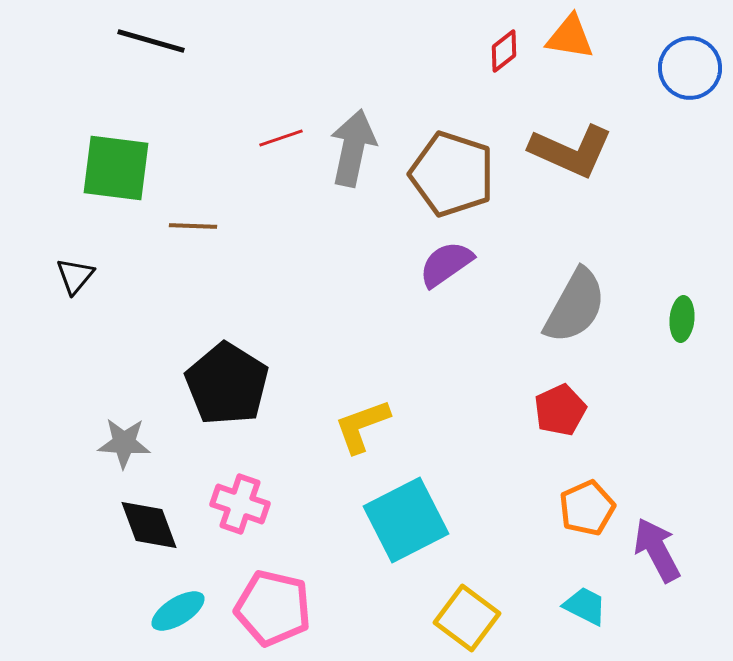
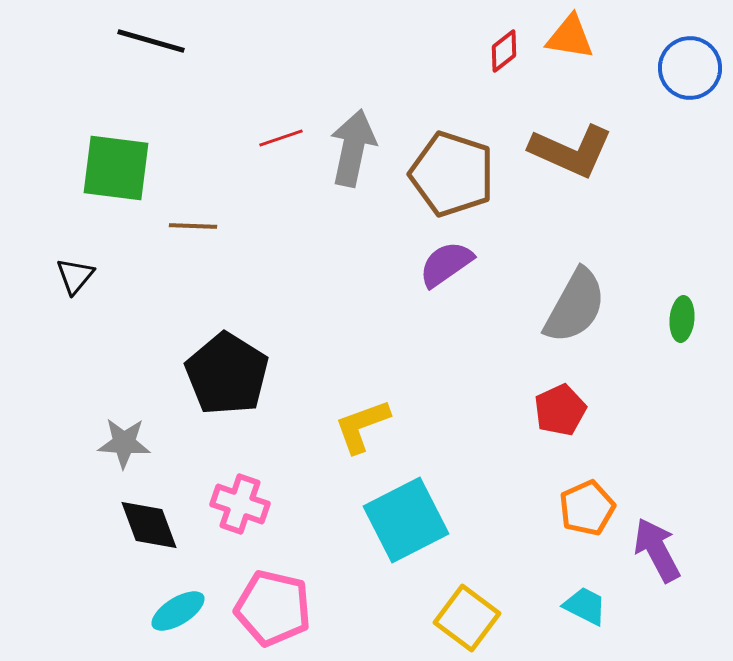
black pentagon: moved 10 px up
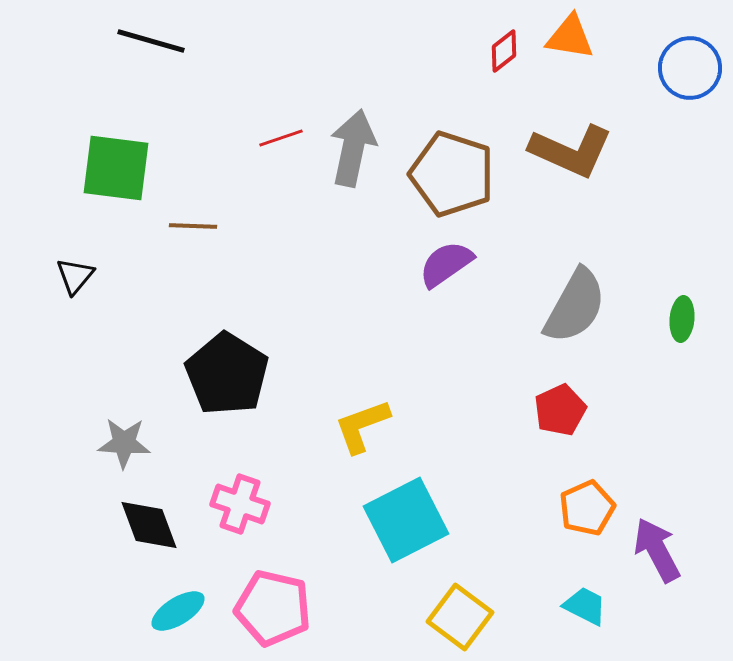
yellow square: moved 7 px left, 1 px up
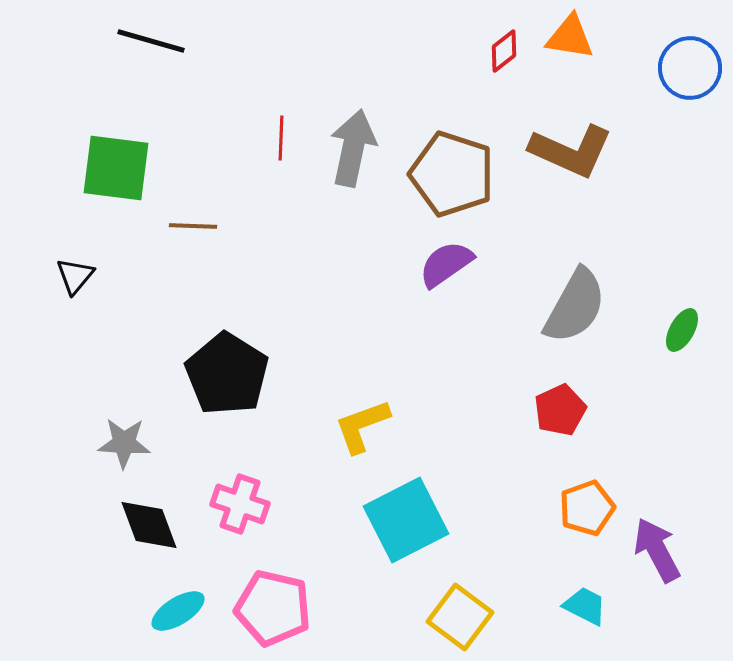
red line: rotated 69 degrees counterclockwise
green ellipse: moved 11 px down; rotated 24 degrees clockwise
orange pentagon: rotated 4 degrees clockwise
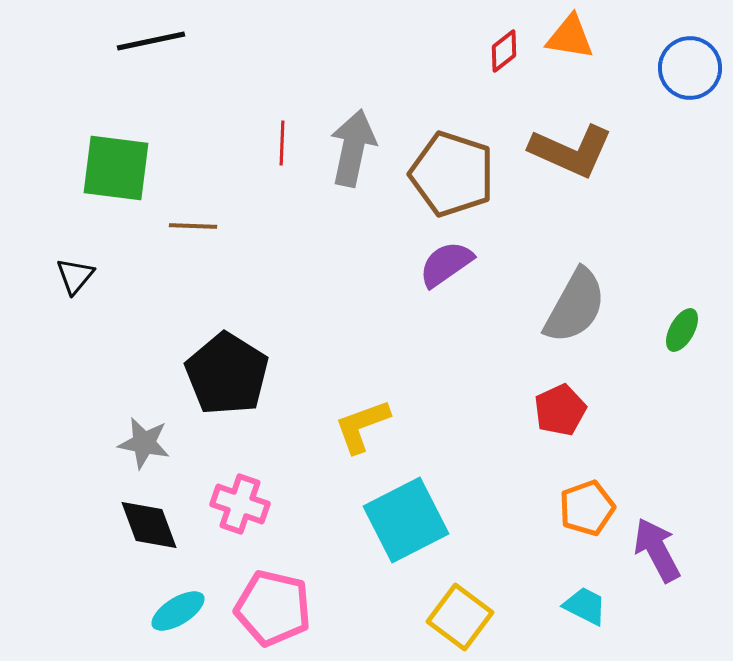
black line: rotated 28 degrees counterclockwise
red line: moved 1 px right, 5 px down
gray star: moved 20 px right; rotated 8 degrees clockwise
